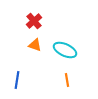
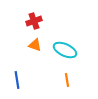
red cross: rotated 21 degrees clockwise
blue line: rotated 18 degrees counterclockwise
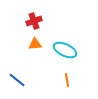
orange triangle: moved 1 px up; rotated 24 degrees counterclockwise
blue line: rotated 42 degrees counterclockwise
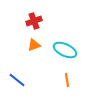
orange triangle: moved 1 px left, 1 px down; rotated 16 degrees counterclockwise
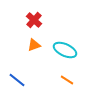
red cross: moved 1 px up; rotated 28 degrees counterclockwise
orange line: rotated 48 degrees counterclockwise
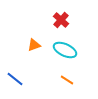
red cross: moved 27 px right
blue line: moved 2 px left, 1 px up
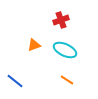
red cross: rotated 28 degrees clockwise
blue line: moved 2 px down
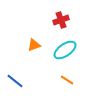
cyan ellipse: rotated 60 degrees counterclockwise
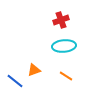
orange triangle: moved 25 px down
cyan ellipse: moved 1 px left, 4 px up; rotated 30 degrees clockwise
orange line: moved 1 px left, 4 px up
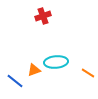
red cross: moved 18 px left, 4 px up
cyan ellipse: moved 8 px left, 16 px down
orange line: moved 22 px right, 3 px up
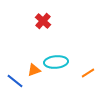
red cross: moved 5 px down; rotated 28 degrees counterclockwise
orange line: rotated 64 degrees counterclockwise
